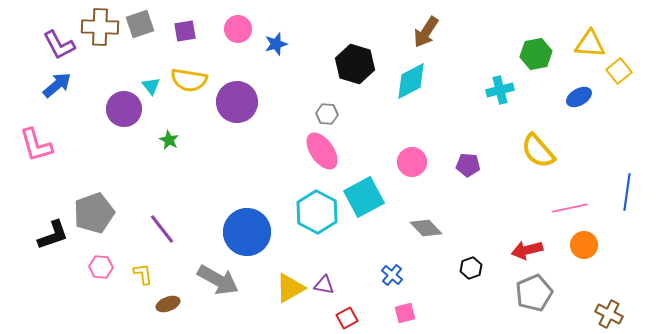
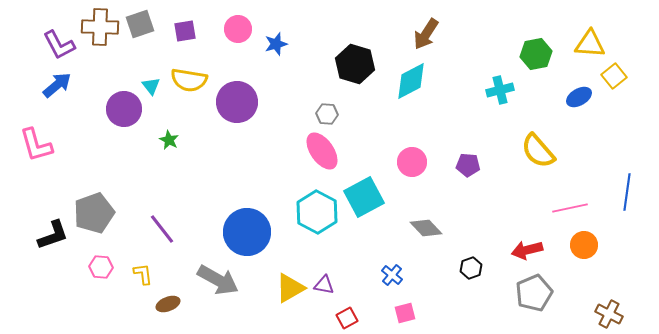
brown arrow at (426, 32): moved 2 px down
yellow square at (619, 71): moved 5 px left, 5 px down
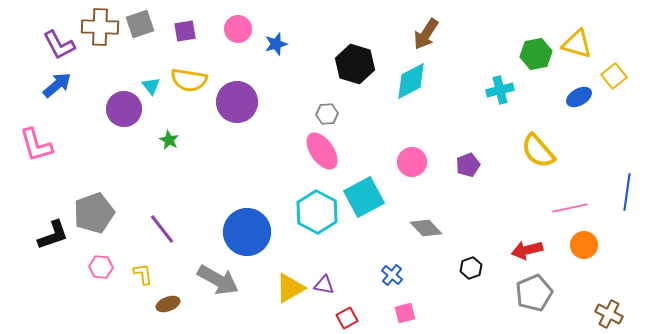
yellow triangle at (590, 44): moved 13 px left; rotated 12 degrees clockwise
gray hexagon at (327, 114): rotated 10 degrees counterclockwise
purple pentagon at (468, 165): rotated 25 degrees counterclockwise
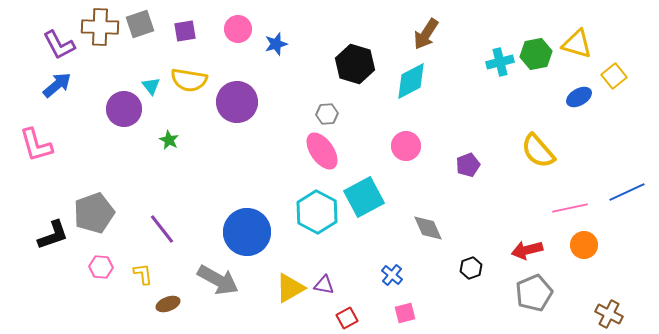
cyan cross at (500, 90): moved 28 px up
pink circle at (412, 162): moved 6 px left, 16 px up
blue line at (627, 192): rotated 57 degrees clockwise
gray diamond at (426, 228): moved 2 px right; rotated 20 degrees clockwise
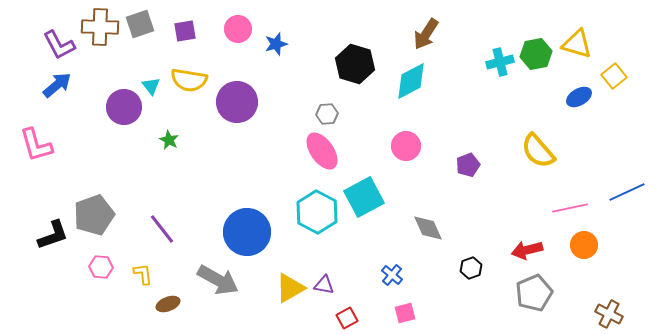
purple circle at (124, 109): moved 2 px up
gray pentagon at (94, 213): moved 2 px down
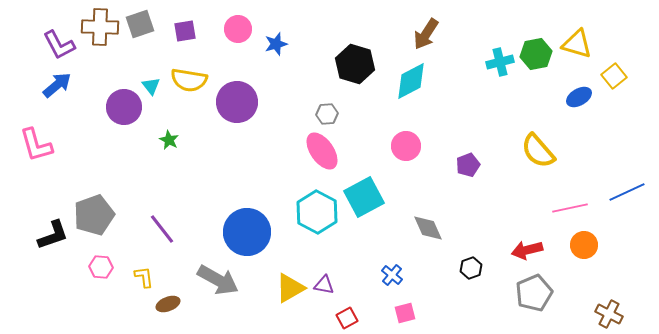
yellow L-shape at (143, 274): moved 1 px right, 3 px down
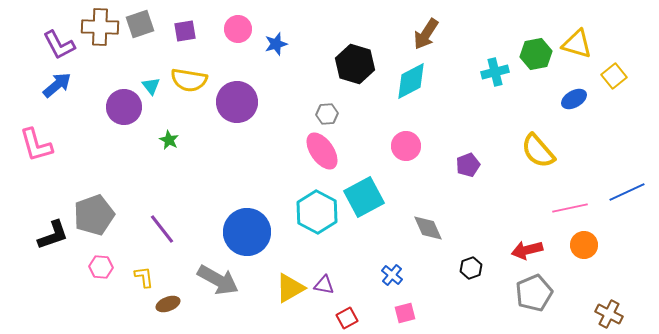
cyan cross at (500, 62): moved 5 px left, 10 px down
blue ellipse at (579, 97): moved 5 px left, 2 px down
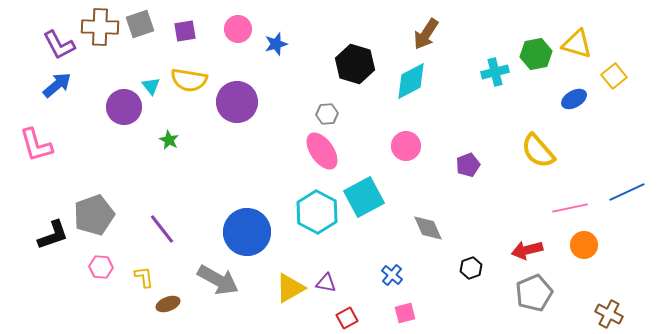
purple triangle at (324, 285): moved 2 px right, 2 px up
